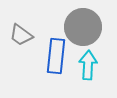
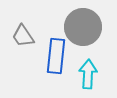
gray trapezoid: moved 2 px right, 1 px down; rotated 20 degrees clockwise
cyan arrow: moved 9 px down
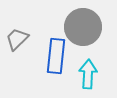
gray trapezoid: moved 6 px left, 3 px down; rotated 80 degrees clockwise
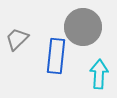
cyan arrow: moved 11 px right
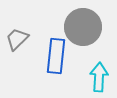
cyan arrow: moved 3 px down
